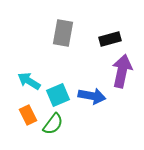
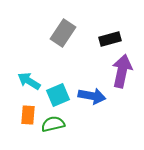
gray rectangle: rotated 24 degrees clockwise
orange rectangle: rotated 30 degrees clockwise
green semicircle: rotated 140 degrees counterclockwise
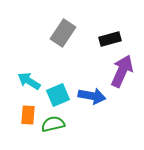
purple arrow: rotated 12 degrees clockwise
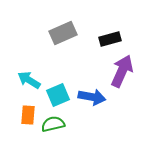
gray rectangle: rotated 32 degrees clockwise
cyan arrow: moved 1 px up
blue arrow: moved 1 px down
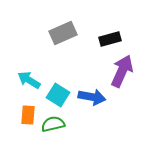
cyan square: rotated 35 degrees counterclockwise
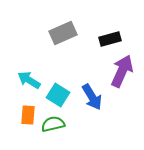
blue arrow: rotated 48 degrees clockwise
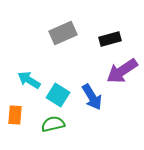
purple arrow: rotated 148 degrees counterclockwise
orange rectangle: moved 13 px left
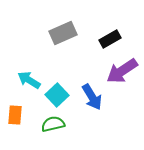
black rectangle: rotated 15 degrees counterclockwise
cyan square: moved 1 px left; rotated 15 degrees clockwise
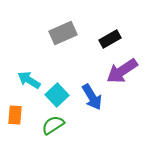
green semicircle: moved 1 px down; rotated 20 degrees counterclockwise
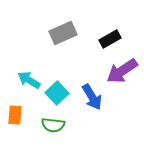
cyan square: moved 2 px up
green semicircle: rotated 140 degrees counterclockwise
